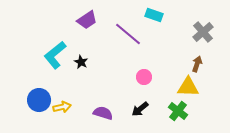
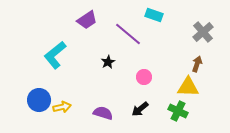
black star: moved 27 px right; rotated 16 degrees clockwise
green cross: rotated 12 degrees counterclockwise
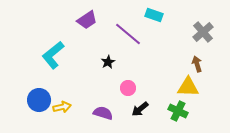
cyan L-shape: moved 2 px left
brown arrow: rotated 35 degrees counterclockwise
pink circle: moved 16 px left, 11 px down
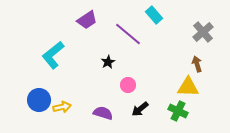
cyan rectangle: rotated 30 degrees clockwise
pink circle: moved 3 px up
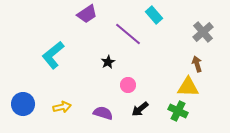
purple trapezoid: moved 6 px up
blue circle: moved 16 px left, 4 px down
